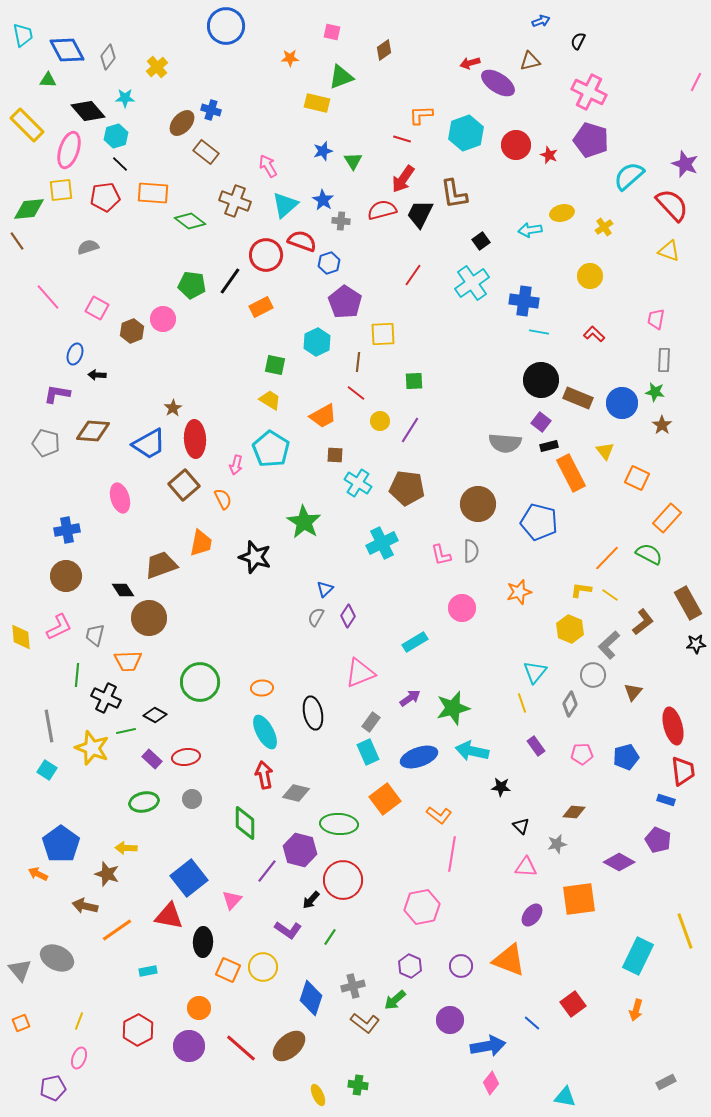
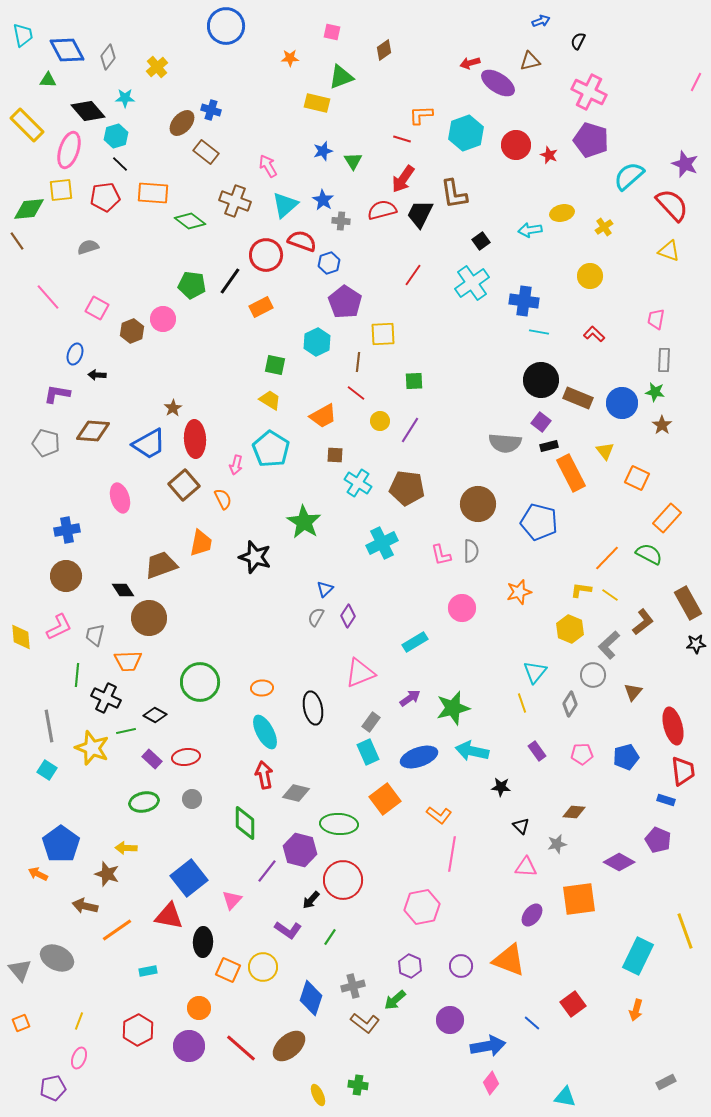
black ellipse at (313, 713): moved 5 px up
purple rectangle at (536, 746): moved 1 px right, 5 px down
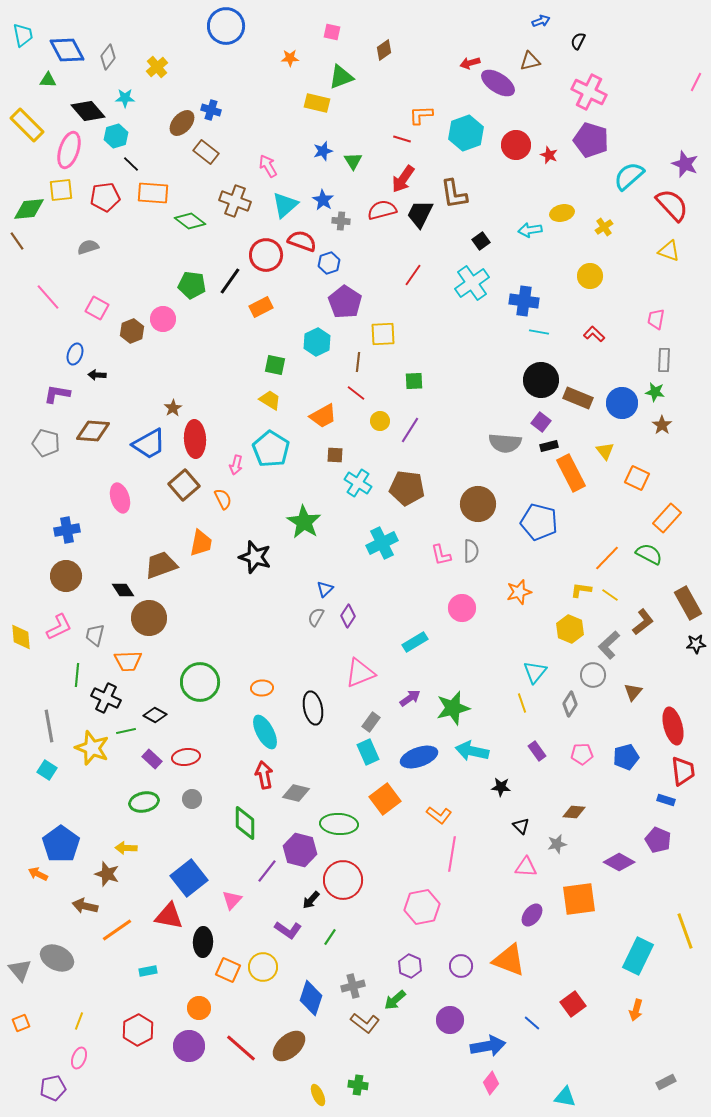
black line at (120, 164): moved 11 px right
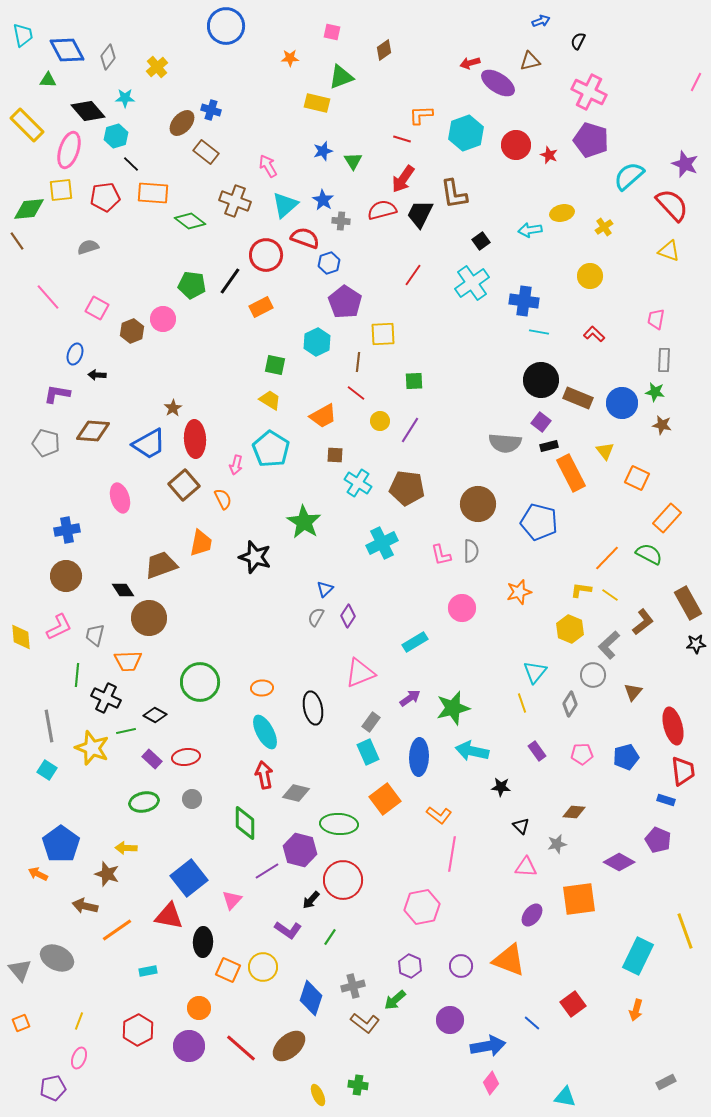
red semicircle at (302, 241): moved 3 px right, 3 px up
brown star at (662, 425): rotated 24 degrees counterclockwise
blue ellipse at (419, 757): rotated 69 degrees counterclockwise
purple line at (267, 871): rotated 20 degrees clockwise
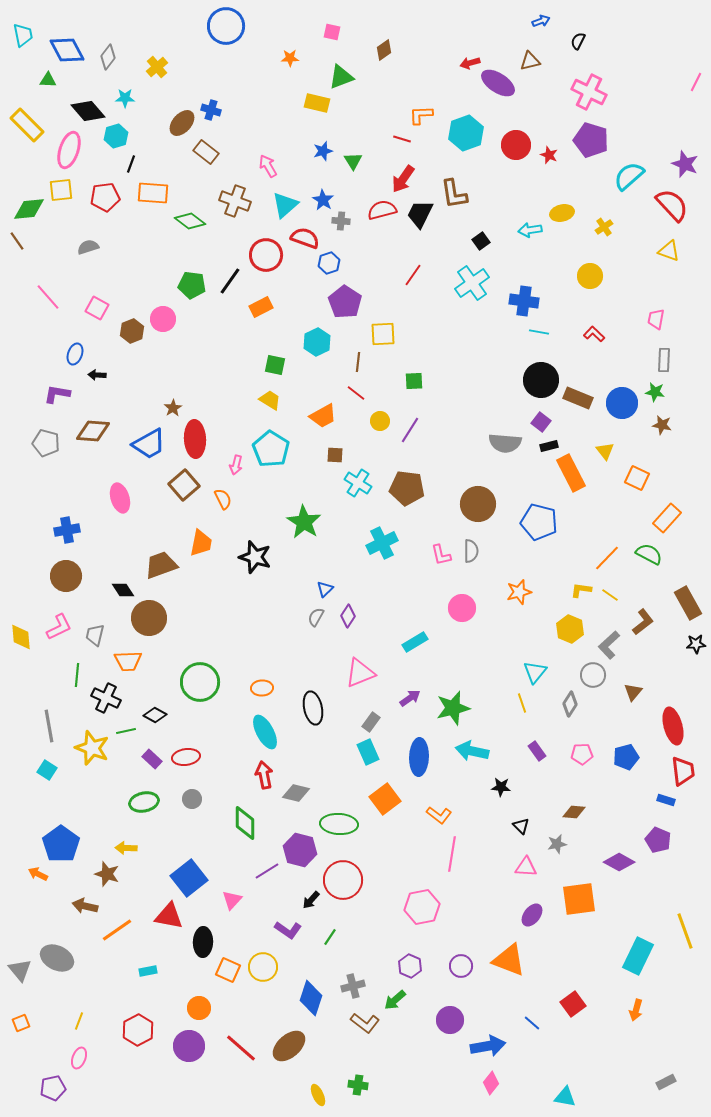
black line at (131, 164): rotated 66 degrees clockwise
